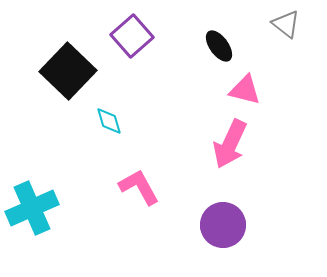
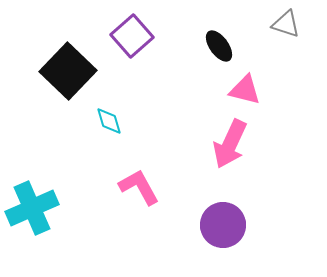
gray triangle: rotated 20 degrees counterclockwise
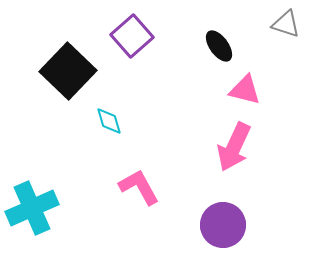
pink arrow: moved 4 px right, 3 px down
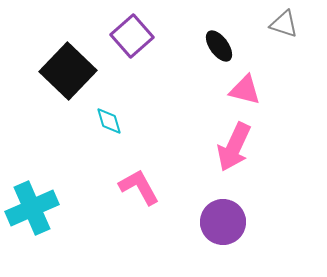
gray triangle: moved 2 px left
purple circle: moved 3 px up
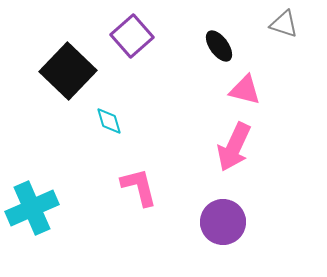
pink L-shape: rotated 15 degrees clockwise
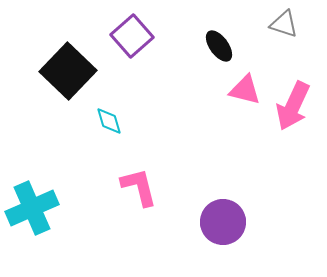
pink arrow: moved 59 px right, 41 px up
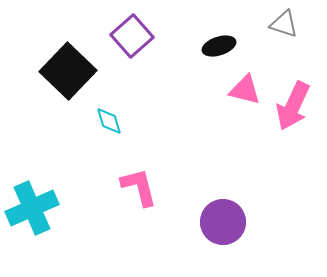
black ellipse: rotated 72 degrees counterclockwise
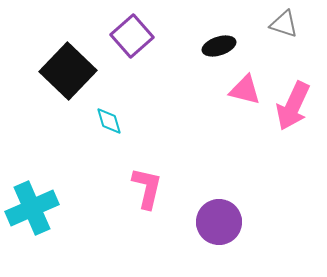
pink L-shape: moved 8 px right, 1 px down; rotated 27 degrees clockwise
purple circle: moved 4 px left
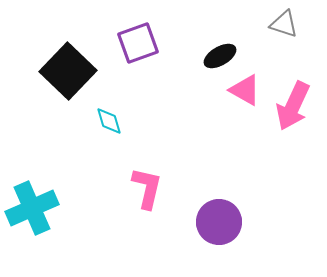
purple square: moved 6 px right, 7 px down; rotated 21 degrees clockwise
black ellipse: moved 1 px right, 10 px down; rotated 12 degrees counterclockwise
pink triangle: rotated 16 degrees clockwise
